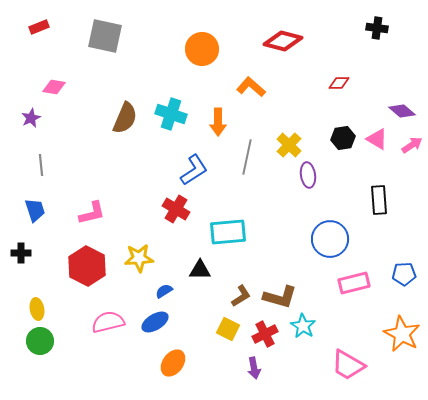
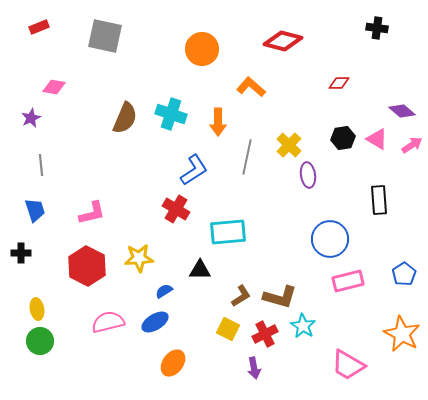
blue pentagon at (404, 274): rotated 30 degrees counterclockwise
pink rectangle at (354, 283): moved 6 px left, 2 px up
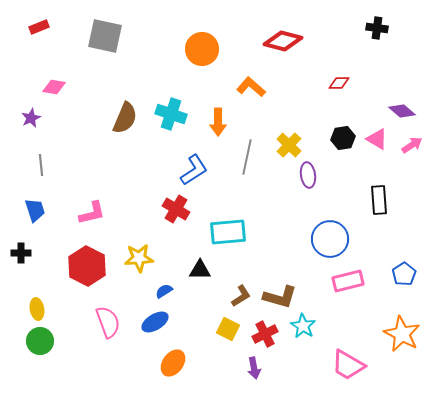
pink semicircle at (108, 322): rotated 84 degrees clockwise
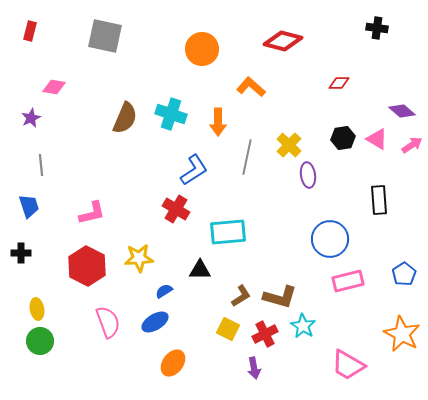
red rectangle at (39, 27): moved 9 px left, 4 px down; rotated 54 degrees counterclockwise
blue trapezoid at (35, 210): moved 6 px left, 4 px up
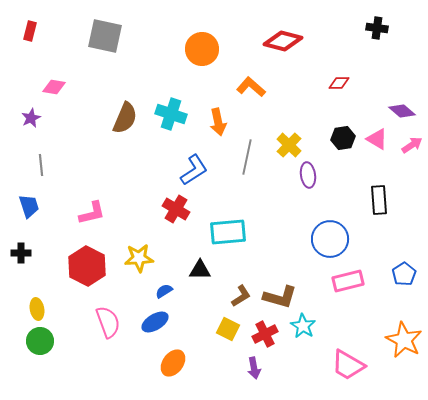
orange arrow at (218, 122): rotated 12 degrees counterclockwise
orange star at (402, 334): moved 2 px right, 6 px down
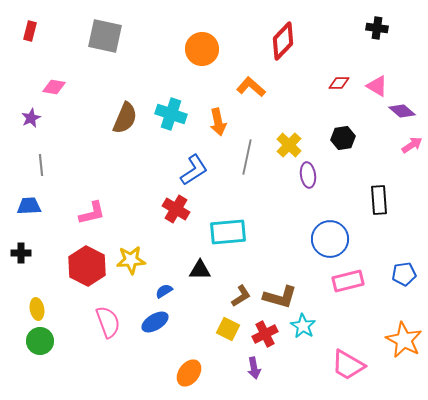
red diamond at (283, 41): rotated 60 degrees counterclockwise
pink triangle at (377, 139): moved 53 px up
blue trapezoid at (29, 206): rotated 75 degrees counterclockwise
yellow star at (139, 258): moved 8 px left, 2 px down
blue pentagon at (404, 274): rotated 25 degrees clockwise
orange ellipse at (173, 363): moved 16 px right, 10 px down
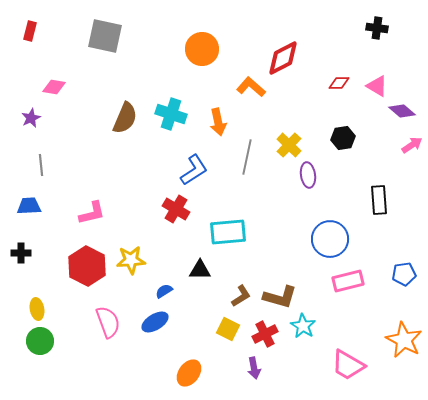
red diamond at (283, 41): moved 17 px down; rotated 18 degrees clockwise
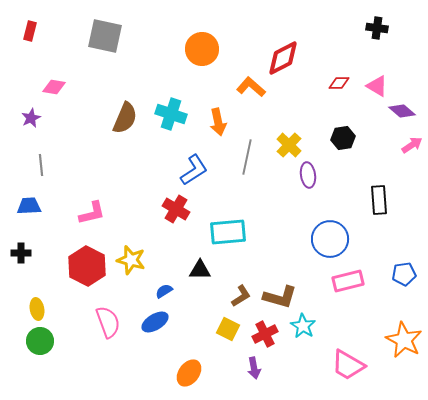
yellow star at (131, 260): rotated 20 degrees clockwise
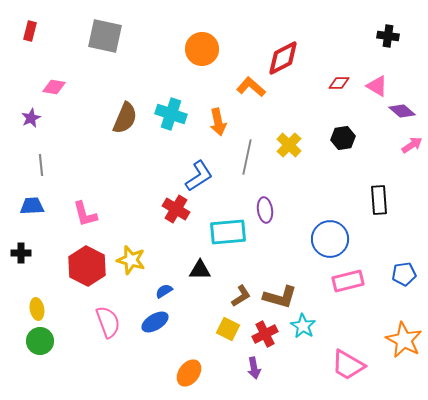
black cross at (377, 28): moved 11 px right, 8 px down
blue L-shape at (194, 170): moved 5 px right, 6 px down
purple ellipse at (308, 175): moved 43 px left, 35 px down
blue trapezoid at (29, 206): moved 3 px right
pink L-shape at (92, 213): moved 7 px left, 1 px down; rotated 88 degrees clockwise
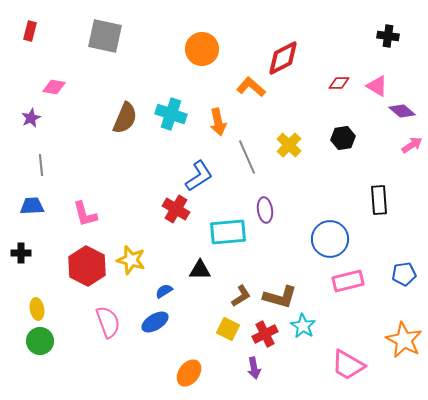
gray line at (247, 157): rotated 36 degrees counterclockwise
